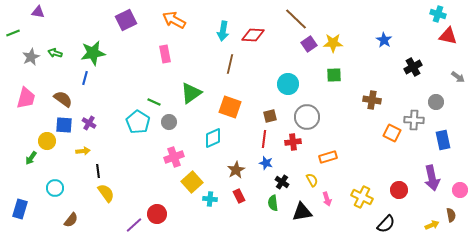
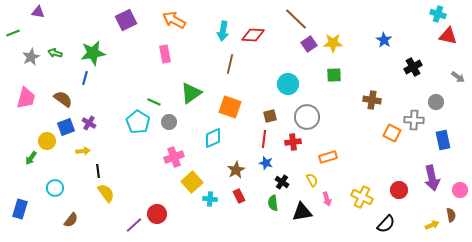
blue square at (64, 125): moved 2 px right, 2 px down; rotated 24 degrees counterclockwise
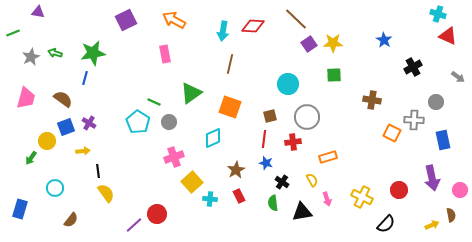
red diamond at (253, 35): moved 9 px up
red triangle at (448, 36): rotated 12 degrees clockwise
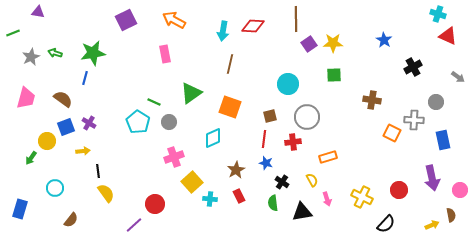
brown line at (296, 19): rotated 45 degrees clockwise
red circle at (157, 214): moved 2 px left, 10 px up
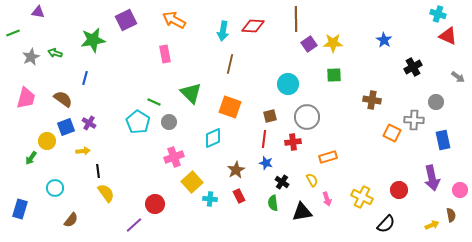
green star at (93, 53): moved 13 px up
green triangle at (191, 93): rotated 40 degrees counterclockwise
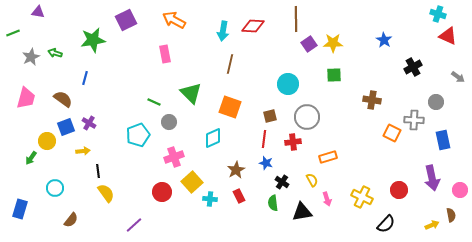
cyan pentagon at (138, 122): moved 13 px down; rotated 20 degrees clockwise
red circle at (155, 204): moved 7 px right, 12 px up
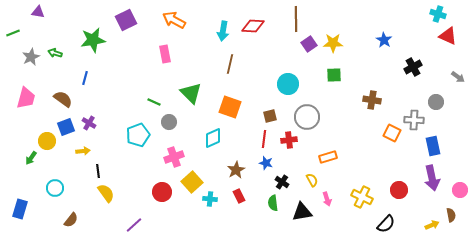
blue rectangle at (443, 140): moved 10 px left, 6 px down
red cross at (293, 142): moved 4 px left, 2 px up
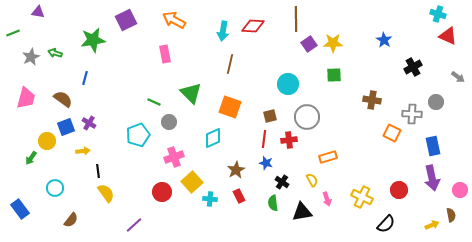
gray cross at (414, 120): moved 2 px left, 6 px up
blue rectangle at (20, 209): rotated 54 degrees counterclockwise
